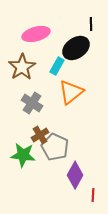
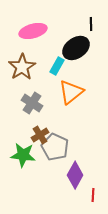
pink ellipse: moved 3 px left, 3 px up
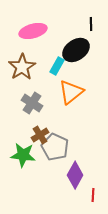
black ellipse: moved 2 px down
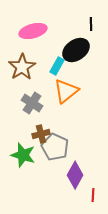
orange triangle: moved 5 px left, 1 px up
brown cross: moved 1 px right, 1 px up; rotated 18 degrees clockwise
green star: rotated 10 degrees clockwise
